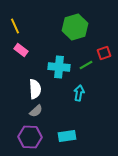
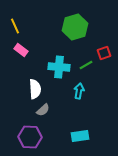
cyan arrow: moved 2 px up
gray semicircle: moved 7 px right, 1 px up
cyan rectangle: moved 13 px right
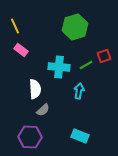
red square: moved 3 px down
cyan rectangle: rotated 30 degrees clockwise
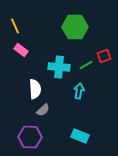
green hexagon: rotated 15 degrees clockwise
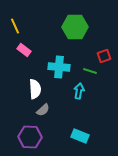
pink rectangle: moved 3 px right
green line: moved 4 px right, 6 px down; rotated 48 degrees clockwise
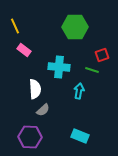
red square: moved 2 px left, 1 px up
green line: moved 2 px right, 1 px up
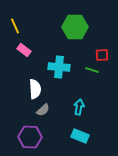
red square: rotated 16 degrees clockwise
cyan arrow: moved 16 px down
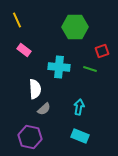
yellow line: moved 2 px right, 6 px up
red square: moved 4 px up; rotated 16 degrees counterclockwise
green line: moved 2 px left, 1 px up
gray semicircle: moved 1 px right, 1 px up
purple hexagon: rotated 10 degrees clockwise
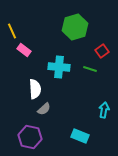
yellow line: moved 5 px left, 11 px down
green hexagon: rotated 15 degrees counterclockwise
red square: rotated 16 degrees counterclockwise
cyan arrow: moved 25 px right, 3 px down
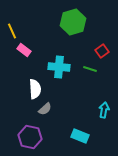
green hexagon: moved 2 px left, 5 px up
gray semicircle: moved 1 px right
